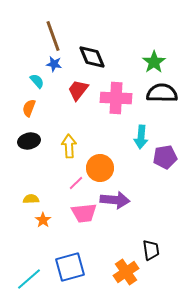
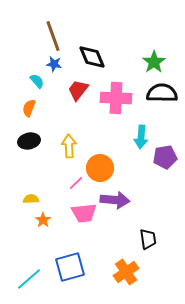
black trapezoid: moved 3 px left, 11 px up
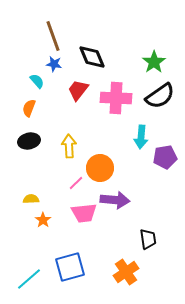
black semicircle: moved 2 px left, 3 px down; rotated 144 degrees clockwise
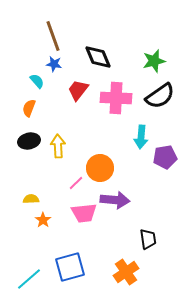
black diamond: moved 6 px right
green star: moved 1 px up; rotated 20 degrees clockwise
yellow arrow: moved 11 px left
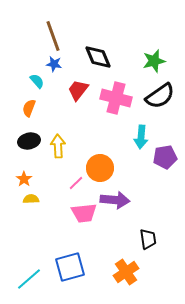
pink cross: rotated 12 degrees clockwise
orange star: moved 19 px left, 41 px up
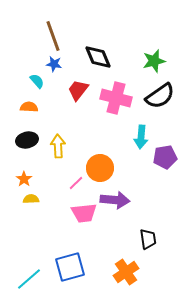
orange semicircle: moved 1 px up; rotated 72 degrees clockwise
black ellipse: moved 2 px left, 1 px up
